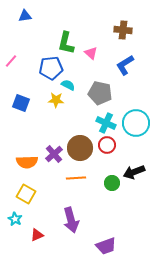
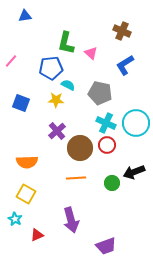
brown cross: moved 1 px left, 1 px down; rotated 18 degrees clockwise
purple cross: moved 3 px right, 23 px up
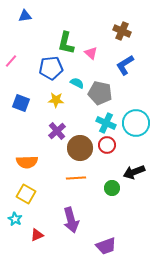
cyan semicircle: moved 9 px right, 2 px up
green circle: moved 5 px down
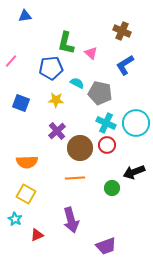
orange line: moved 1 px left
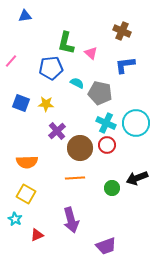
blue L-shape: rotated 25 degrees clockwise
yellow star: moved 10 px left, 4 px down
black arrow: moved 3 px right, 6 px down
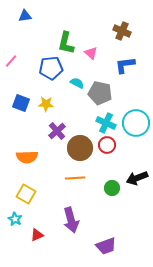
orange semicircle: moved 5 px up
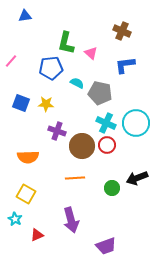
purple cross: rotated 30 degrees counterclockwise
brown circle: moved 2 px right, 2 px up
orange semicircle: moved 1 px right
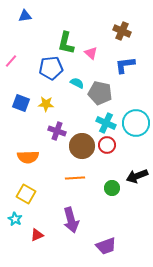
black arrow: moved 2 px up
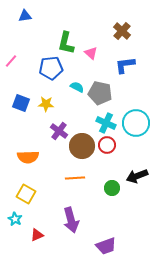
brown cross: rotated 18 degrees clockwise
cyan semicircle: moved 4 px down
purple cross: moved 2 px right; rotated 18 degrees clockwise
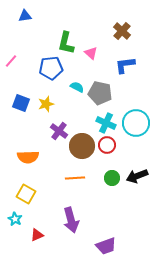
yellow star: rotated 21 degrees counterclockwise
green circle: moved 10 px up
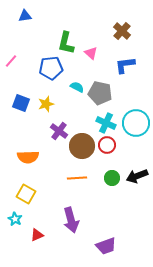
orange line: moved 2 px right
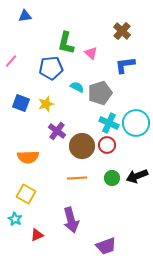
gray pentagon: rotated 30 degrees counterclockwise
cyan cross: moved 3 px right
purple cross: moved 2 px left
